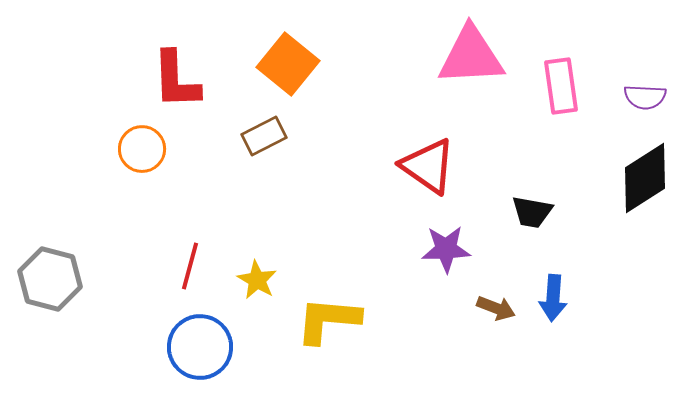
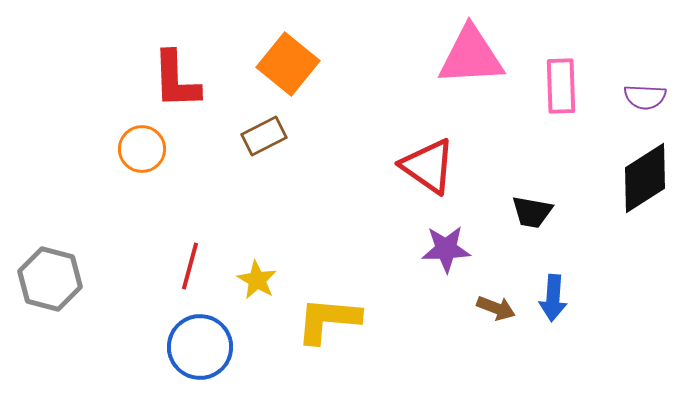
pink rectangle: rotated 6 degrees clockwise
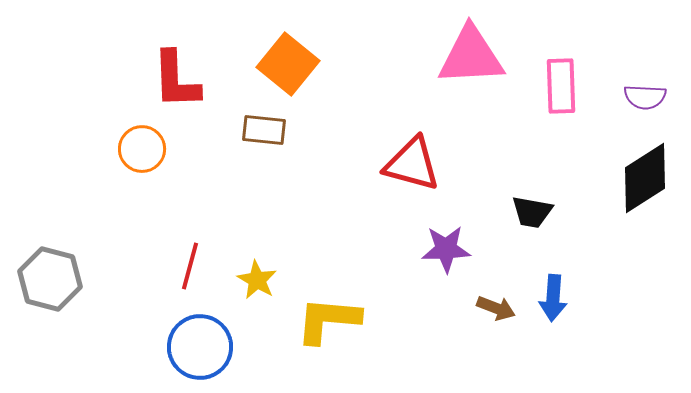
brown rectangle: moved 6 px up; rotated 33 degrees clockwise
red triangle: moved 16 px left, 2 px up; rotated 20 degrees counterclockwise
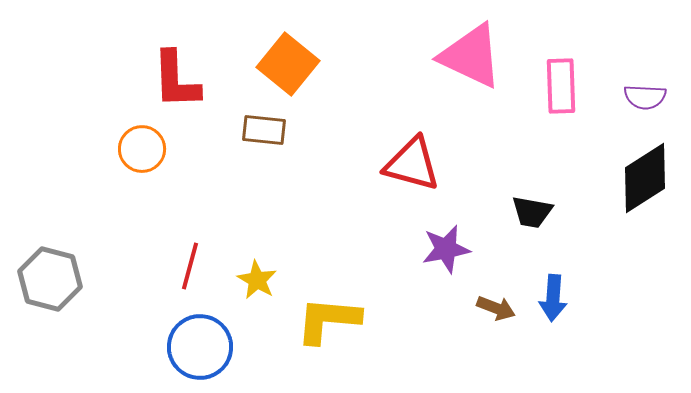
pink triangle: rotated 28 degrees clockwise
purple star: rotated 9 degrees counterclockwise
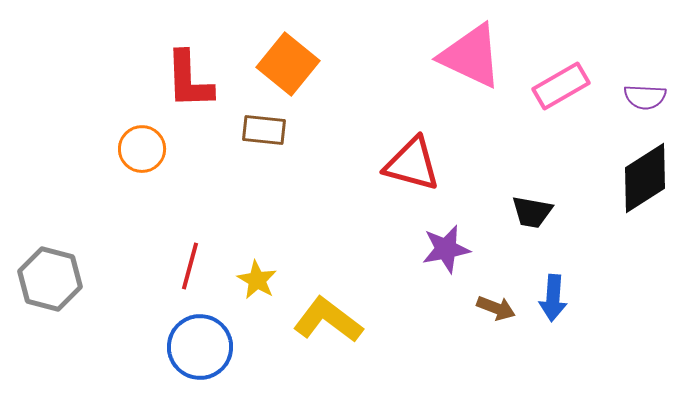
red L-shape: moved 13 px right
pink rectangle: rotated 62 degrees clockwise
yellow L-shape: rotated 32 degrees clockwise
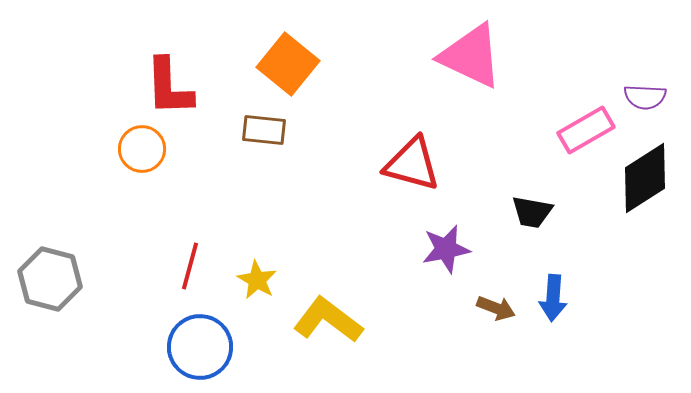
red L-shape: moved 20 px left, 7 px down
pink rectangle: moved 25 px right, 44 px down
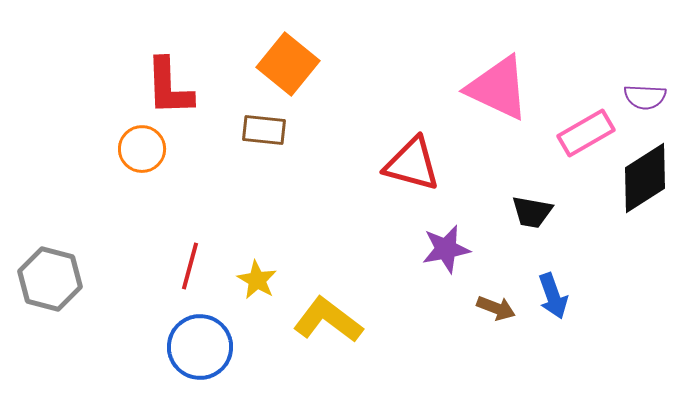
pink triangle: moved 27 px right, 32 px down
pink rectangle: moved 3 px down
blue arrow: moved 2 px up; rotated 24 degrees counterclockwise
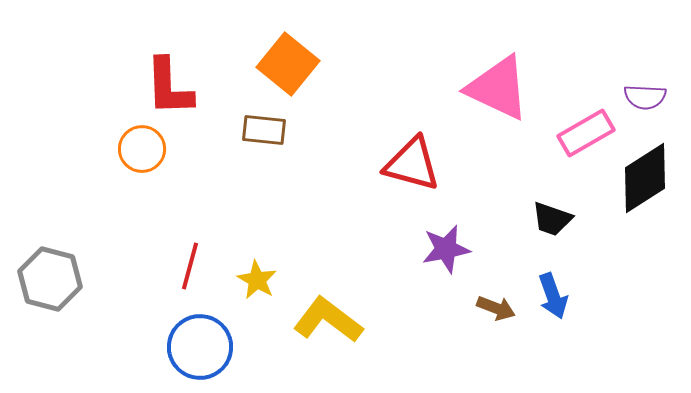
black trapezoid: moved 20 px right, 7 px down; rotated 9 degrees clockwise
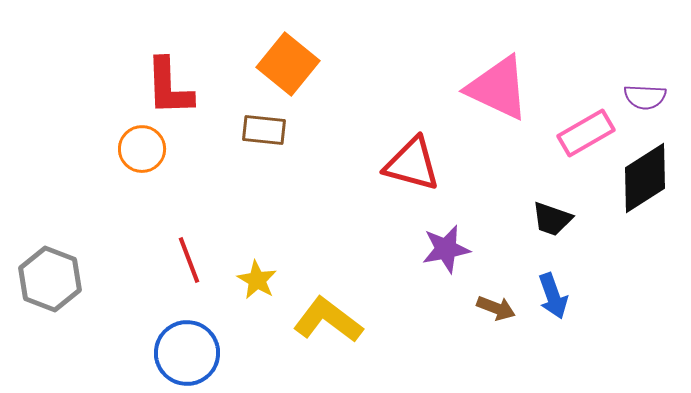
red line: moved 1 px left, 6 px up; rotated 36 degrees counterclockwise
gray hexagon: rotated 6 degrees clockwise
blue circle: moved 13 px left, 6 px down
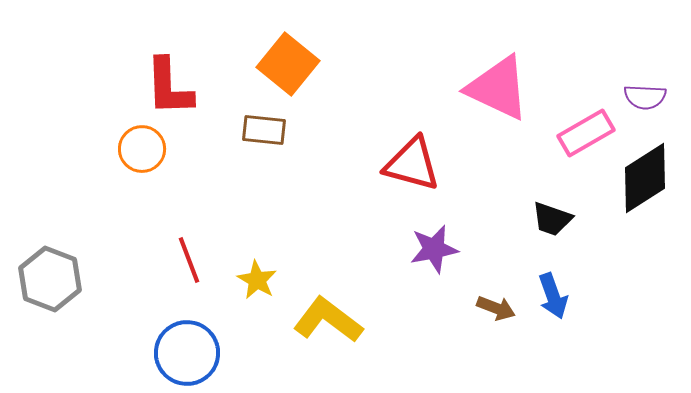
purple star: moved 12 px left
